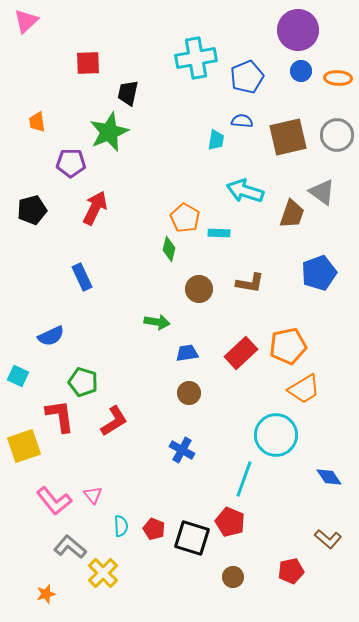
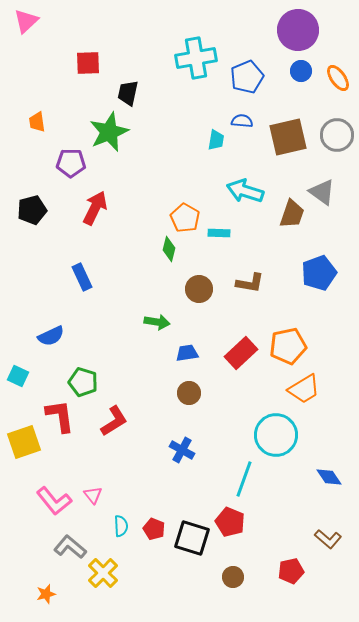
orange ellipse at (338, 78): rotated 52 degrees clockwise
yellow square at (24, 446): moved 4 px up
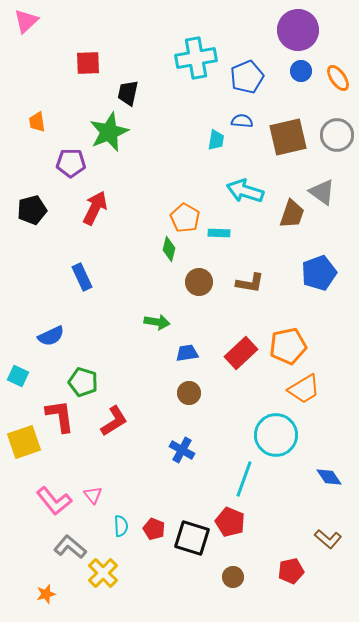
brown circle at (199, 289): moved 7 px up
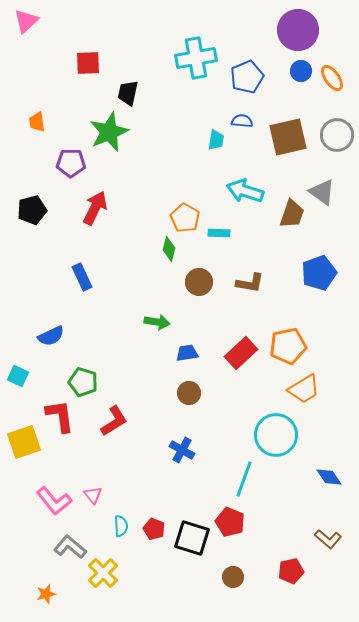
orange ellipse at (338, 78): moved 6 px left
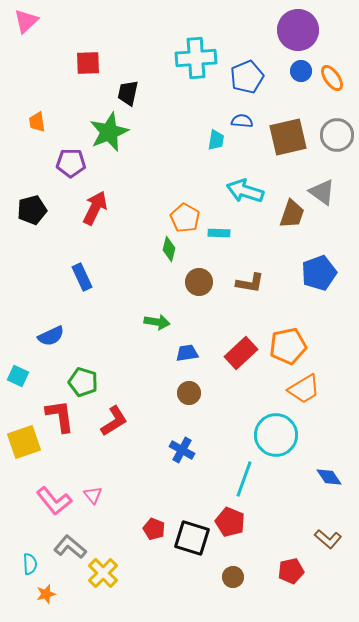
cyan cross at (196, 58): rotated 6 degrees clockwise
cyan semicircle at (121, 526): moved 91 px left, 38 px down
